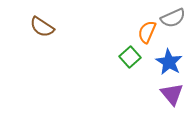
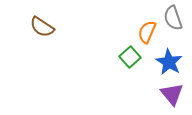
gray semicircle: rotated 95 degrees clockwise
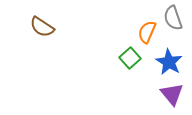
green square: moved 1 px down
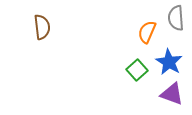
gray semicircle: moved 3 px right; rotated 15 degrees clockwise
brown semicircle: rotated 130 degrees counterclockwise
green square: moved 7 px right, 12 px down
purple triangle: rotated 30 degrees counterclockwise
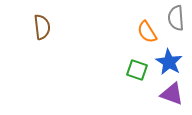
orange semicircle: rotated 55 degrees counterclockwise
green square: rotated 30 degrees counterclockwise
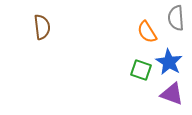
green square: moved 4 px right
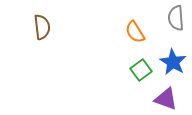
orange semicircle: moved 12 px left
blue star: moved 4 px right
green square: rotated 35 degrees clockwise
purple triangle: moved 6 px left, 5 px down
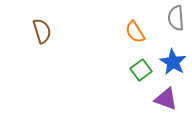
brown semicircle: moved 4 px down; rotated 10 degrees counterclockwise
